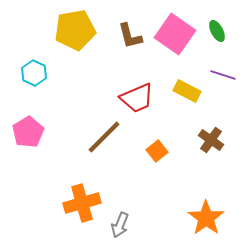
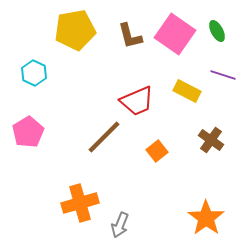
red trapezoid: moved 3 px down
orange cross: moved 2 px left
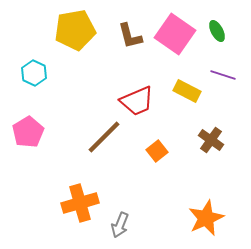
orange star: rotated 12 degrees clockwise
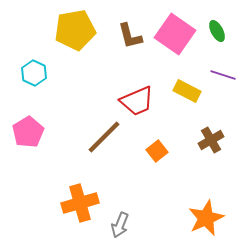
brown cross: rotated 25 degrees clockwise
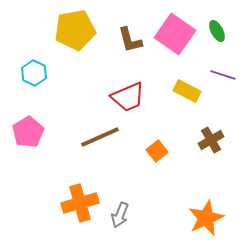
brown L-shape: moved 4 px down
red trapezoid: moved 9 px left, 4 px up
brown line: moved 4 px left; rotated 21 degrees clockwise
gray arrow: moved 10 px up
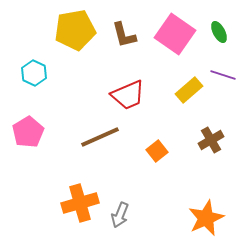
green ellipse: moved 2 px right, 1 px down
brown L-shape: moved 6 px left, 5 px up
yellow rectangle: moved 2 px right, 1 px up; rotated 68 degrees counterclockwise
red trapezoid: moved 2 px up
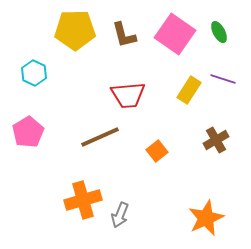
yellow pentagon: rotated 9 degrees clockwise
purple line: moved 4 px down
yellow rectangle: rotated 16 degrees counterclockwise
red trapezoid: rotated 18 degrees clockwise
brown cross: moved 5 px right
orange cross: moved 3 px right, 3 px up
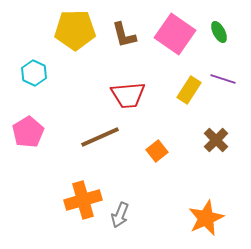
brown cross: rotated 15 degrees counterclockwise
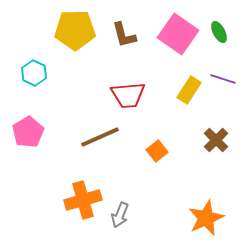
pink square: moved 3 px right
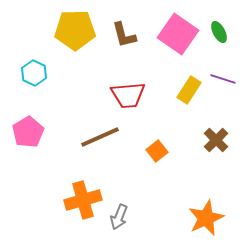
gray arrow: moved 1 px left, 2 px down
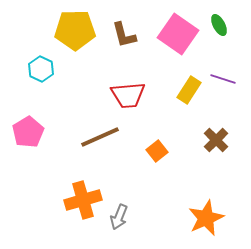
green ellipse: moved 7 px up
cyan hexagon: moved 7 px right, 4 px up
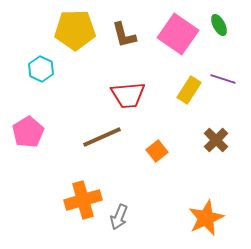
brown line: moved 2 px right
